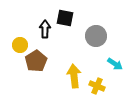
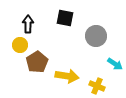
black arrow: moved 17 px left, 5 px up
brown pentagon: moved 1 px right, 1 px down
yellow arrow: moved 7 px left; rotated 105 degrees clockwise
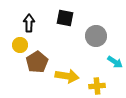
black arrow: moved 1 px right, 1 px up
cyan arrow: moved 2 px up
yellow cross: rotated 28 degrees counterclockwise
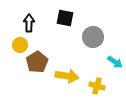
gray circle: moved 3 px left, 1 px down
yellow cross: rotated 21 degrees clockwise
